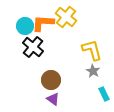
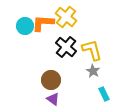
black cross: moved 33 px right
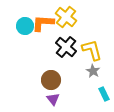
purple triangle: rotated 16 degrees clockwise
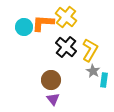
cyan circle: moved 1 px left, 1 px down
yellow L-shape: moved 2 px left; rotated 45 degrees clockwise
cyan rectangle: moved 14 px up; rotated 32 degrees clockwise
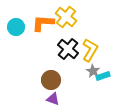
cyan circle: moved 8 px left
black cross: moved 2 px right, 2 px down
cyan rectangle: moved 1 px left, 4 px up; rotated 64 degrees clockwise
purple triangle: rotated 32 degrees counterclockwise
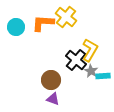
black cross: moved 8 px right, 11 px down
gray star: moved 2 px left
cyan rectangle: rotated 16 degrees clockwise
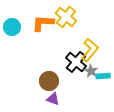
cyan circle: moved 4 px left
yellow L-shape: rotated 10 degrees clockwise
black cross: moved 2 px down
brown circle: moved 2 px left, 1 px down
